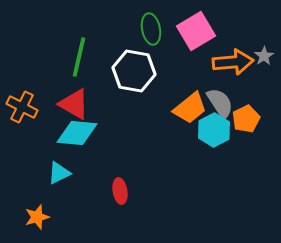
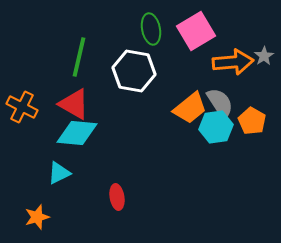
orange pentagon: moved 6 px right, 2 px down; rotated 16 degrees counterclockwise
cyan hexagon: moved 2 px right, 3 px up; rotated 20 degrees clockwise
red ellipse: moved 3 px left, 6 px down
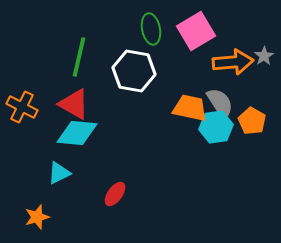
orange trapezoid: rotated 129 degrees counterclockwise
red ellipse: moved 2 px left, 3 px up; rotated 45 degrees clockwise
